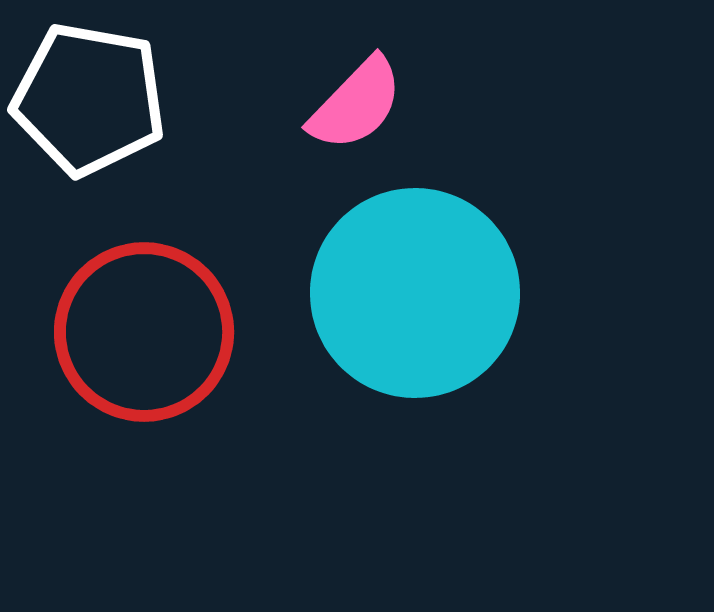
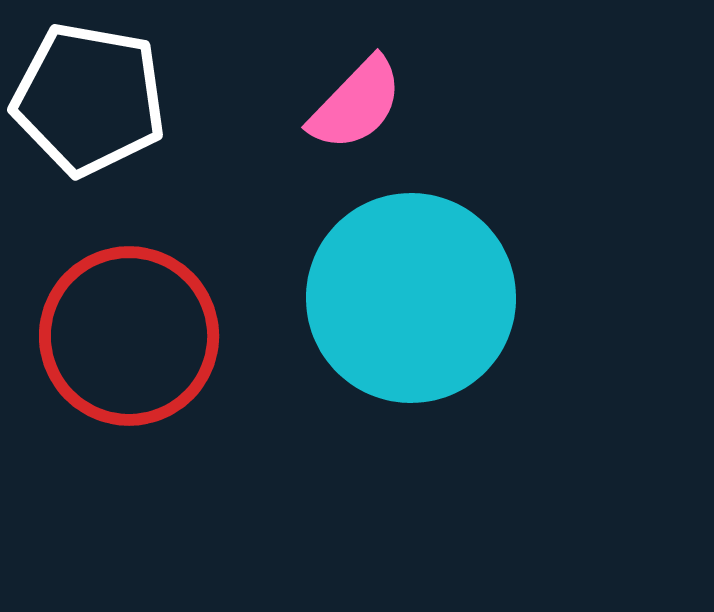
cyan circle: moved 4 px left, 5 px down
red circle: moved 15 px left, 4 px down
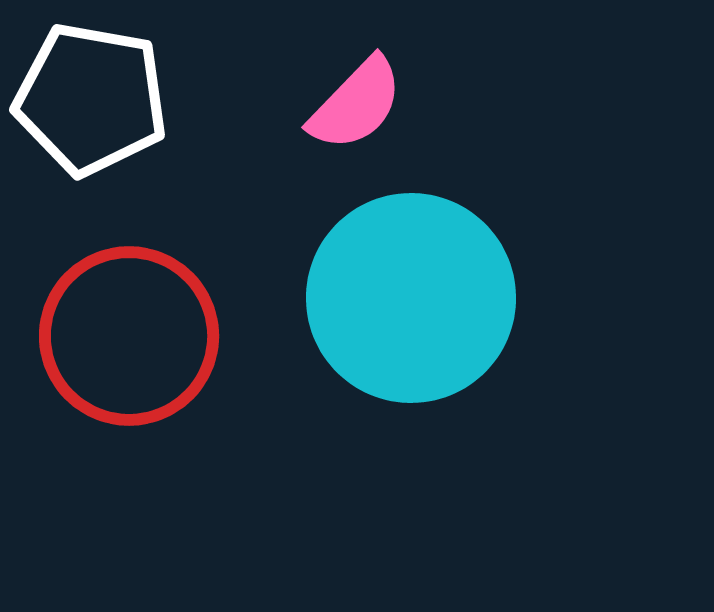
white pentagon: moved 2 px right
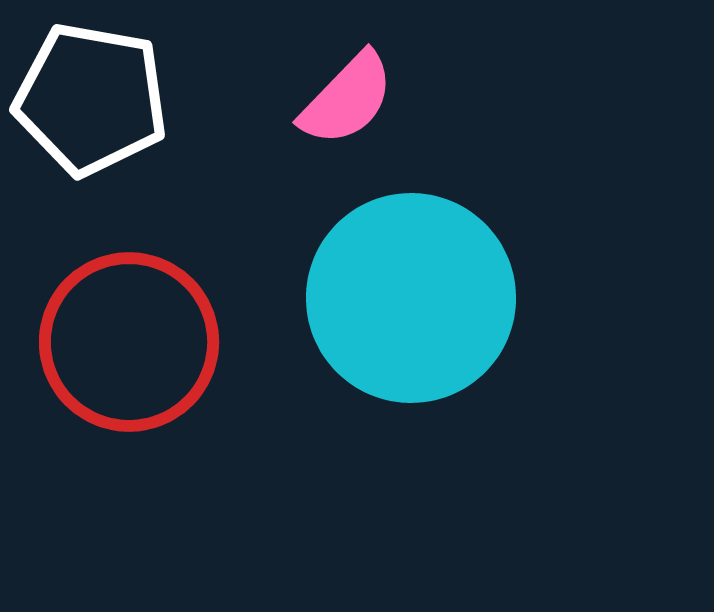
pink semicircle: moved 9 px left, 5 px up
red circle: moved 6 px down
